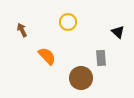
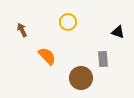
black triangle: rotated 24 degrees counterclockwise
gray rectangle: moved 2 px right, 1 px down
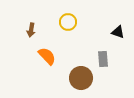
brown arrow: moved 9 px right; rotated 144 degrees counterclockwise
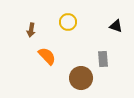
black triangle: moved 2 px left, 6 px up
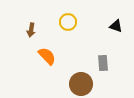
gray rectangle: moved 4 px down
brown circle: moved 6 px down
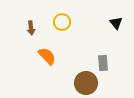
yellow circle: moved 6 px left
black triangle: moved 3 px up; rotated 32 degrees clockwise
brown arrow: moved 2 px up; rotated 16 degrees counterclockwise
brown circle: moved 5 px right, 1 px up
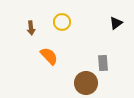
black triangle: rotated 32 degrees clockwise
orange semicircle: moved 2 px right
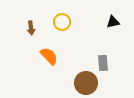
black triangle: moved 3 px left, 1 px up; rotated 24 degrees clockwise
